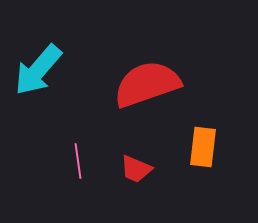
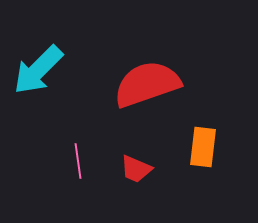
cyan arrow: rotated 4 degrees clockwise
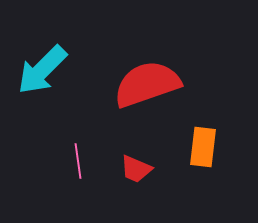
cyan arrow: moved 4 px right
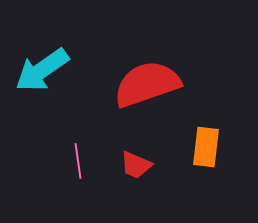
cyan arrow: rotated 10 degrees clockwise
orange rectangle: moved 3 px right
red trapezoid: moved 4 px up
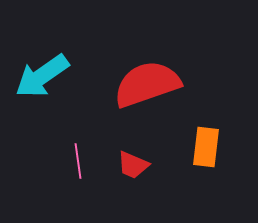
cyan arrow: moved 6 px down
red trapezoid: moved 3 px left
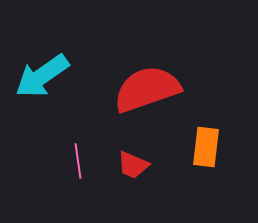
red semicircle: moved 5 px down
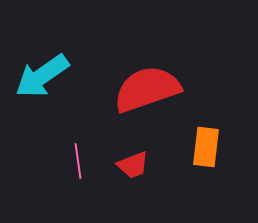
red trapezoid: rotated 44 degrees counterclockwise
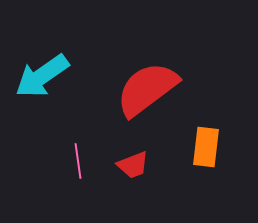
red semicircle: rotated 18 degrees counterclockwise
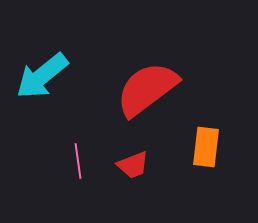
cyan arrow: rotated 4 degrees counterclockwise
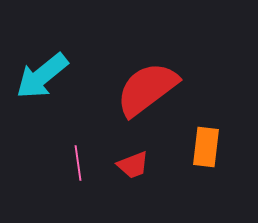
pink line: moved 2 px down
